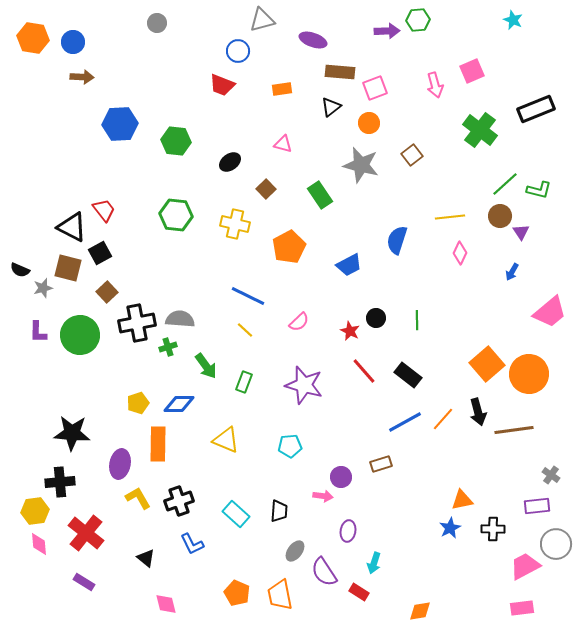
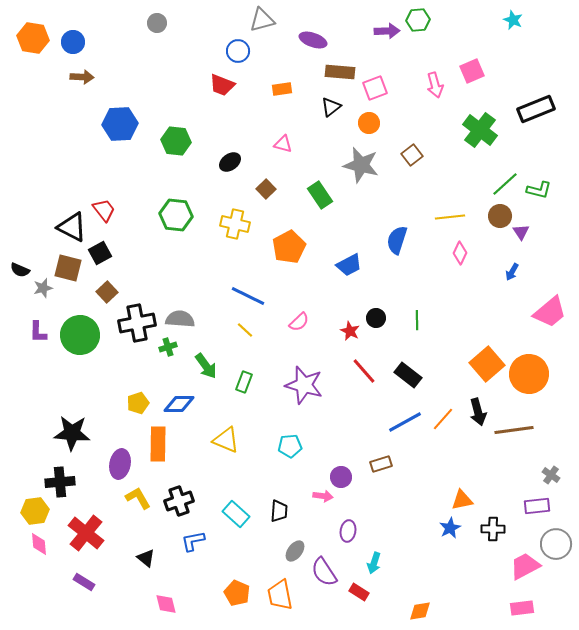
blue L-shape at (192, 544): moved 1 px right, 3 px up; rotated 105 degrees clockwise
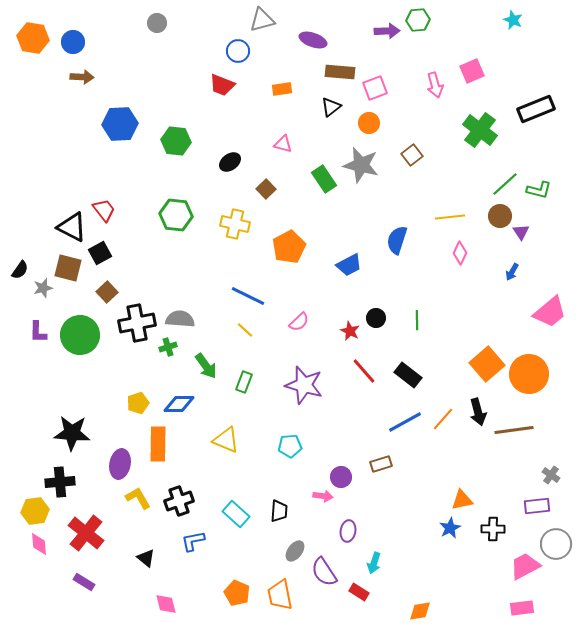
green rectangle at (320, 195): moved 4 px right, 16 px up
black semicircle at (20, 270): rotated 78 degrees counterclockwise
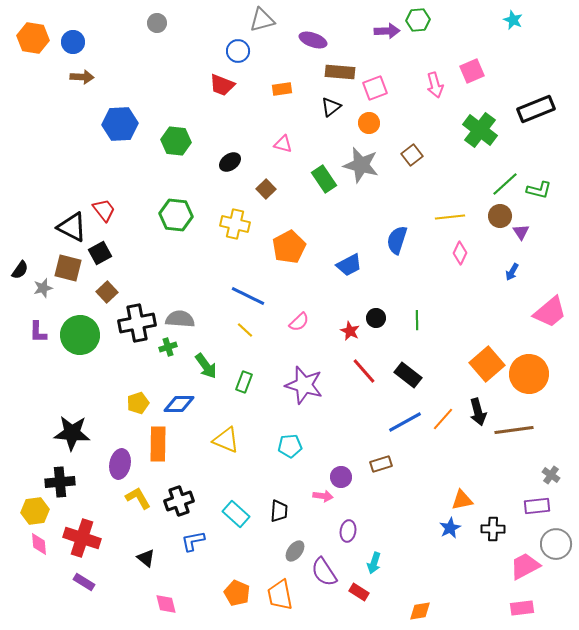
red cross at (86, 533): moved 4 px left, 5 px down; rotated 21 degrees counterclockwise
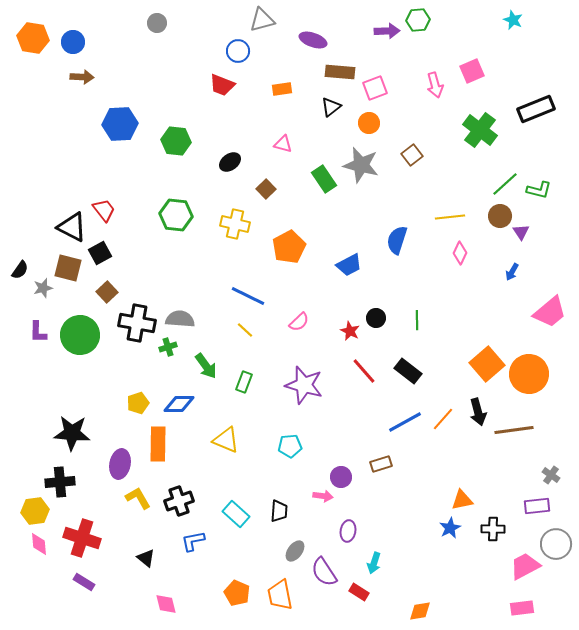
black cross at (137, 323): rotated 21 degrees clockwise
black rectangle at (408, 375): moved 4 px up
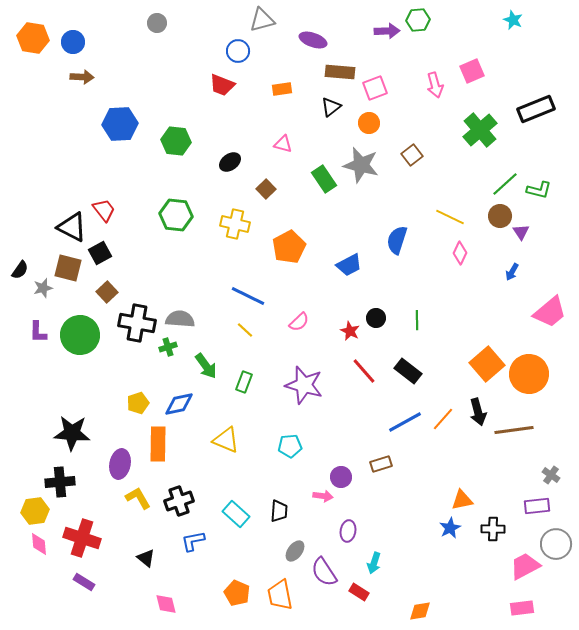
green cross at (480, 130): rotated 12 degrees clockwise
yellow line at (450, 217): rotated 32 degrees clockwise
blue diamond at (179, 404): rotated 12 degrees counterclockwise
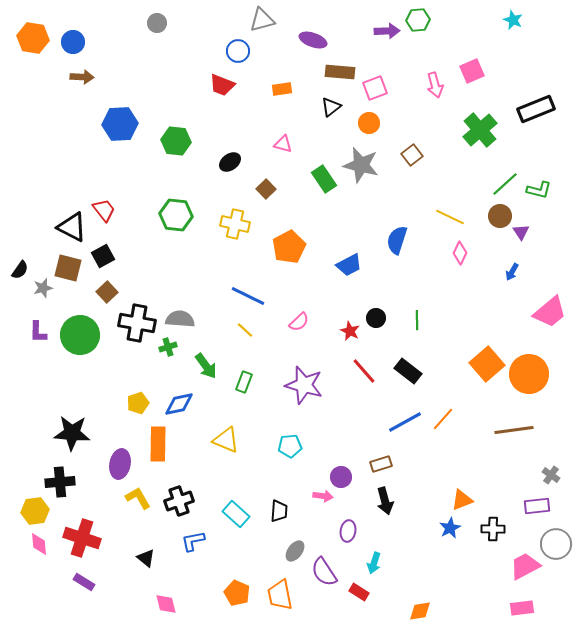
black square at (100, 253): moved 3 px right, 3 px down
black arrow at (478, 412): moved 93 px left, 89 px down
orange triangle at (462, 500): rotated 10 degrees counterclockwise
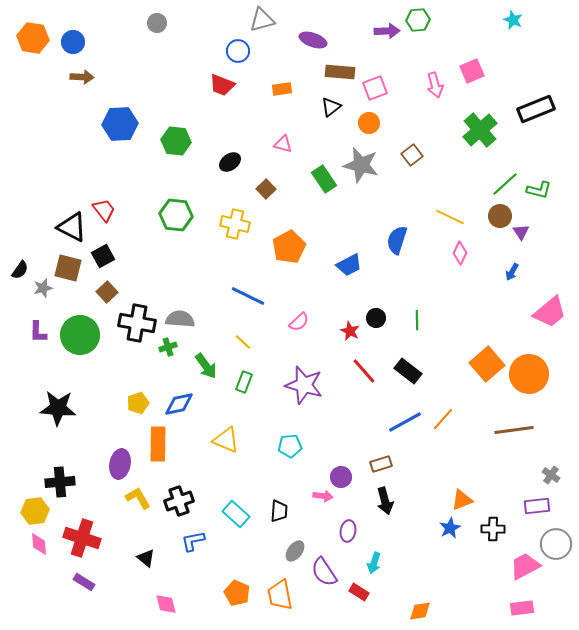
yellow line at (245, 330): moved 2 px left, 12 px down
black star at (72, 433): moved 14 px left, 25 px up
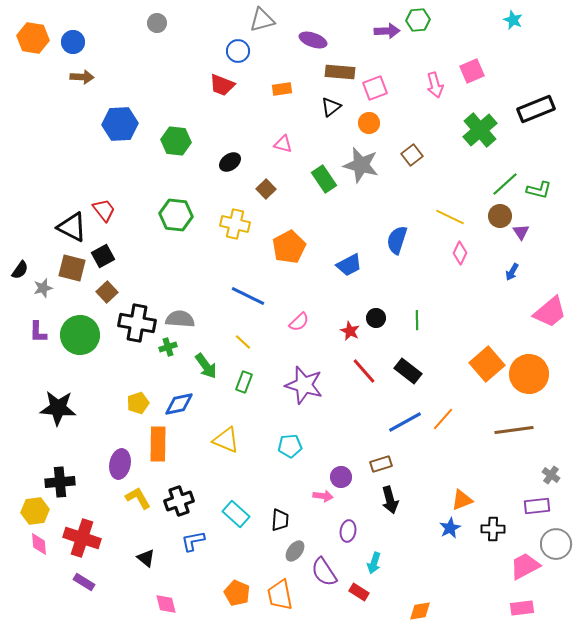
brown square at (68, 268): moved 4 px right
black arrow at (385, 501): moved 5 px right, 1 px up
black trapezoid at (279, 511): moved 1 px right, 9 px down
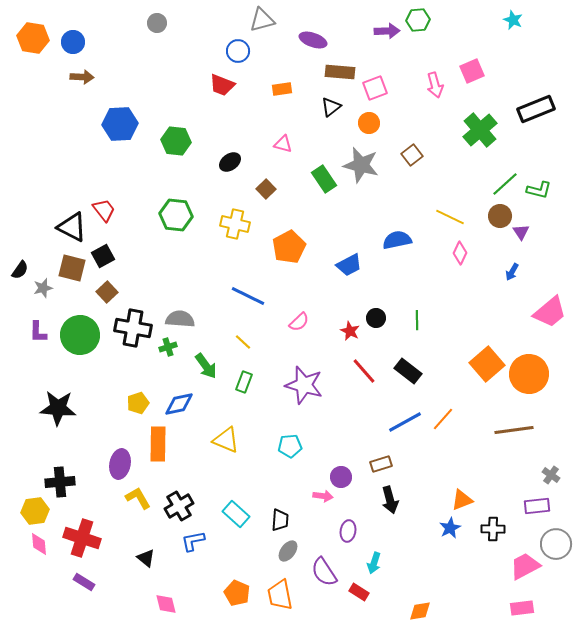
blue semicircle at (397, 240): rotated 60 degrees clockwise
black cross at (137, 323): moved 4 px left, 5 px down
black cross at (179, 501): moved 5 px down; rotated 12 degrees counterclockwise
gray ellipse at (295, 551): moved 7 px left
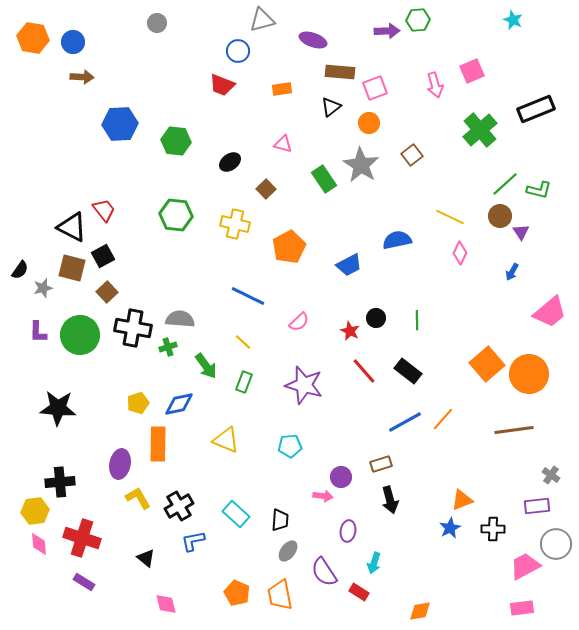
gray star at (361, 165): rotated 18 degrees clockwise
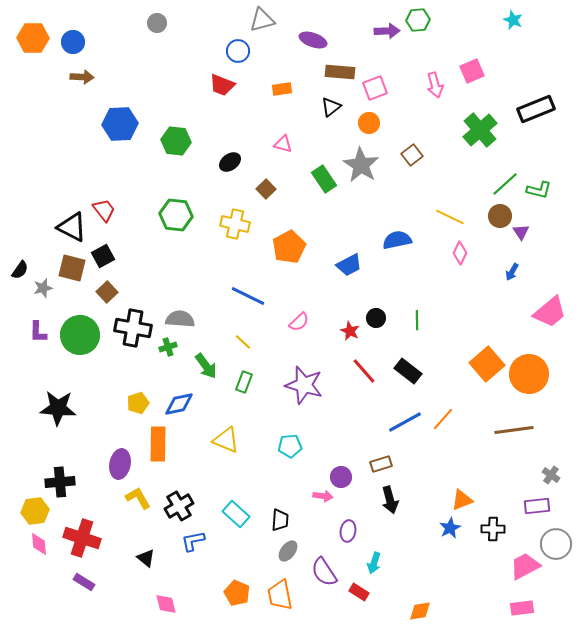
orange hexagon at (33, 38): rotated 8 degrees counterclockwise
